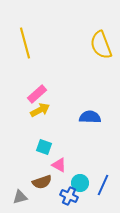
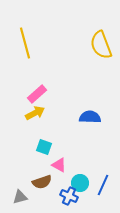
yellow arrow: moved 5 px left, 3 px down
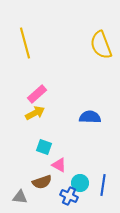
blue line: rotated 15 degrees counterclockwise
gray triangle: rotated 21 degrees clockwise
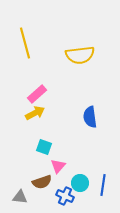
yellow semicircle: moved 21 px left, 10 px down; rotated 76 degrees counterclockwise
blue semicircle: rotated 100 degrees counterclockwise
pink triangle: moved 1 px left, 1 px down; rotated 42 degrees clockwise
blue cross: moved 4 px left
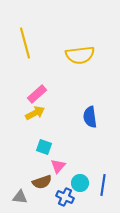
blue cross: moved 1 px down
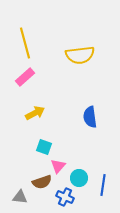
pink rectangle: moved 12 px left, 17 px up
cyan circle: moved 1 px left, 5 px up
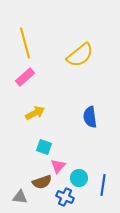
yellow semicircle: rotated 32 degrees counterclockwise
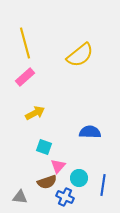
blue semicircle: moved 15 px down; rotated 100 degrees clockwise
brown semicircle: moved 5 px right
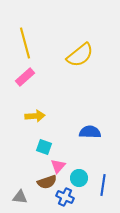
yellow arrow: moved 3 px down; rotated 24 degrees clockwise
